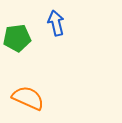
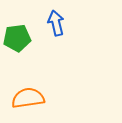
orange semicircle: rotated 32 degrees counterclockwise
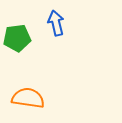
orange semicircle: rotated 16 degrees clockwise
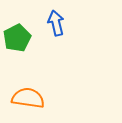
green pentagon: rotated 20 degrees counterclockwise
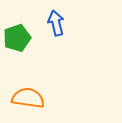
green pentagon: rotated 8 degrees clockwise
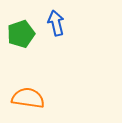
green pentagon: moved 4 px right, 4 px up
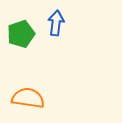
blue arrow: rotated 20 degrees clockwise
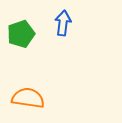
blue arrow: moved 7 px right
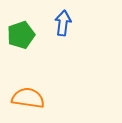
green pentagon: moved 1 px down
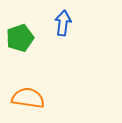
green pentagon: moved 1 px left, 3 px down
